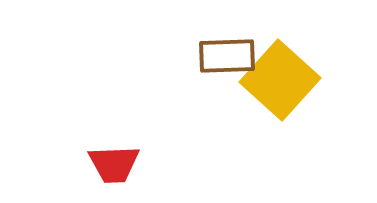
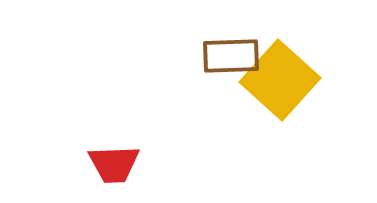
brown rectangle: moved 4 px right
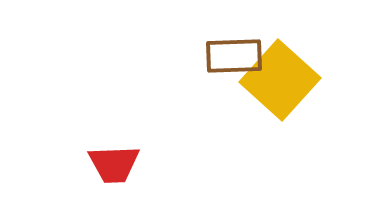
brown rectangle: moved 3 px right
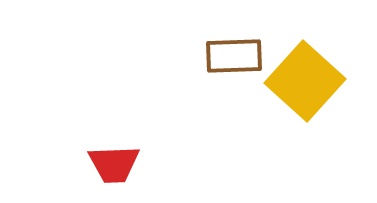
yellow square: moved 25 px right, 1 px down
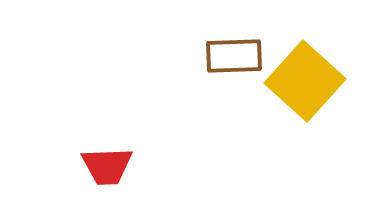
red trapezoid: moved 7 px left, 2 px down
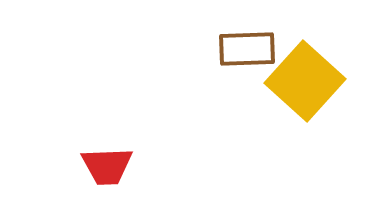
brown rectangle: moved 13 px right, 7 px up
